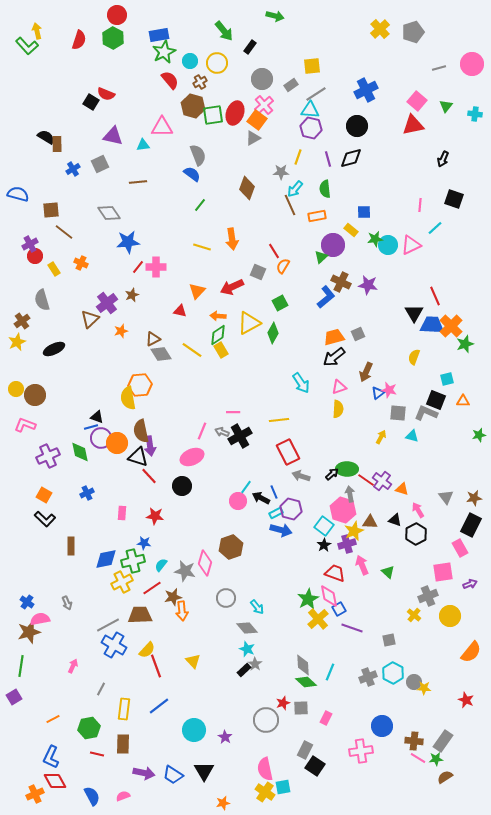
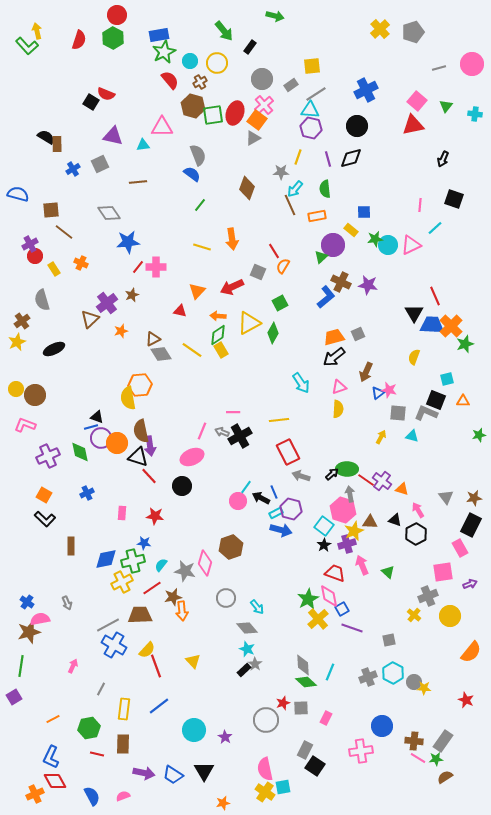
blue square at (339, 609): moved 3 px right
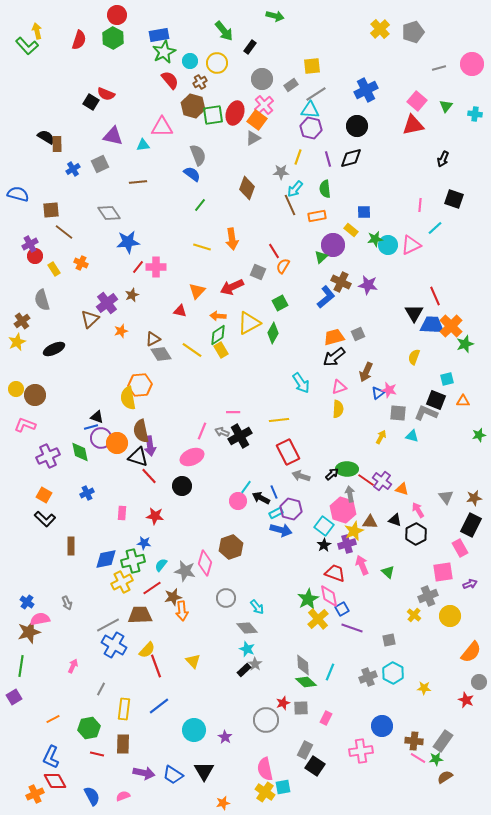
gray circle at (414, 682): moved 65 px right
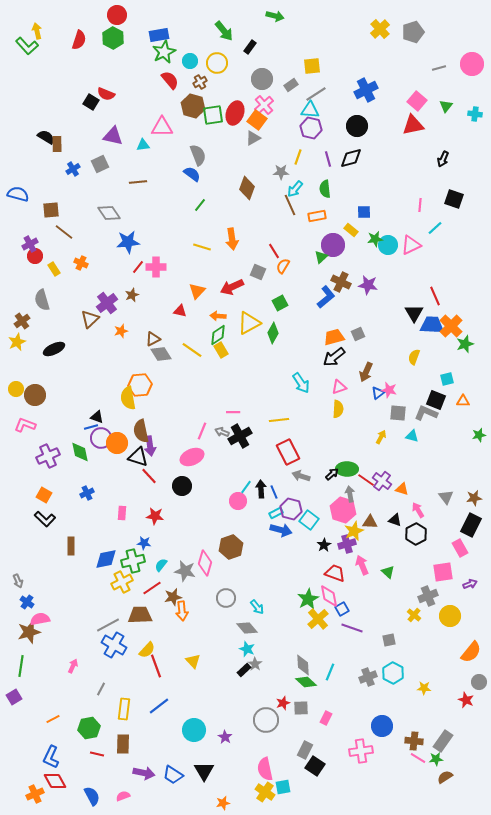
black arrow at (261, 498): moved 9 px up; rotated 60 degrees clockwise
cyan square at (324, 526): moved 15 px left, 6 px up
gray arrow at (67, 603): moved 49 px left, 22 px up
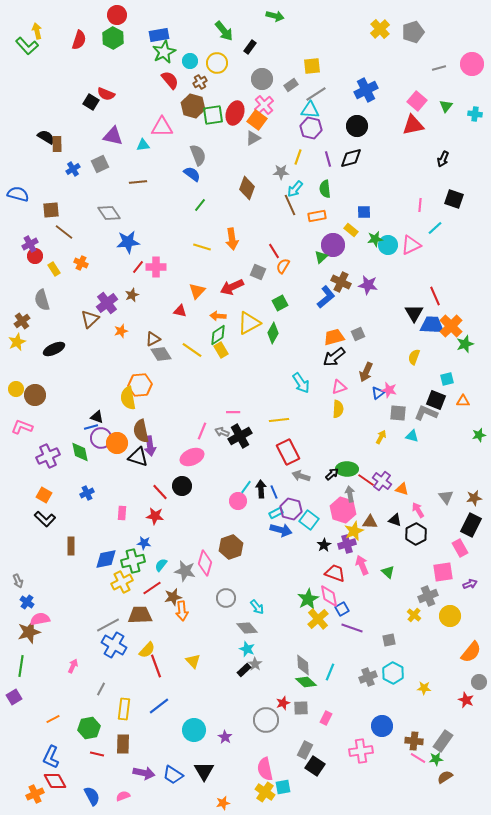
pink L-shape at (25, 425): moved 3 px left, 2 px down
red line at (149, 476): moved 11 px right, 16 px down
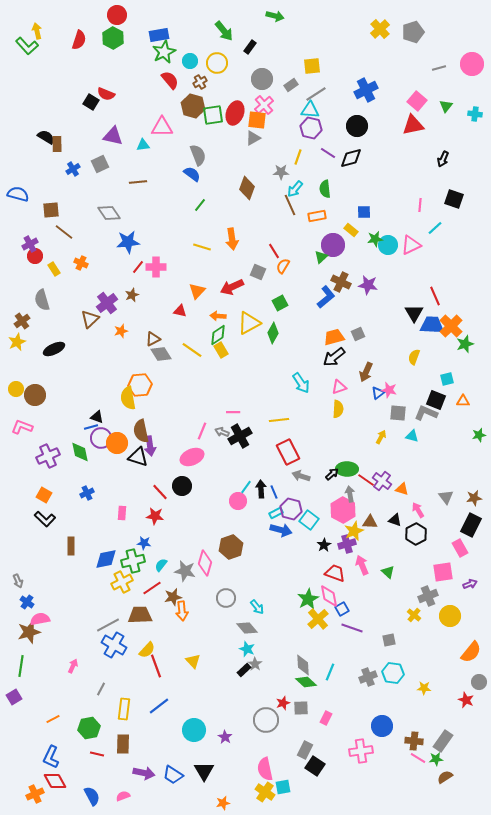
orange square at (257, 120): rotated 30 degrees counterclockwise
purple line at (328, 159): moved 6 px up; rotated 42 degrees counterclockwise
pink hexagon at (343, 510): rotated 10 degrees clockwise
cyan hexagon at (393, 673): rotated 20 degrees counterclockwise
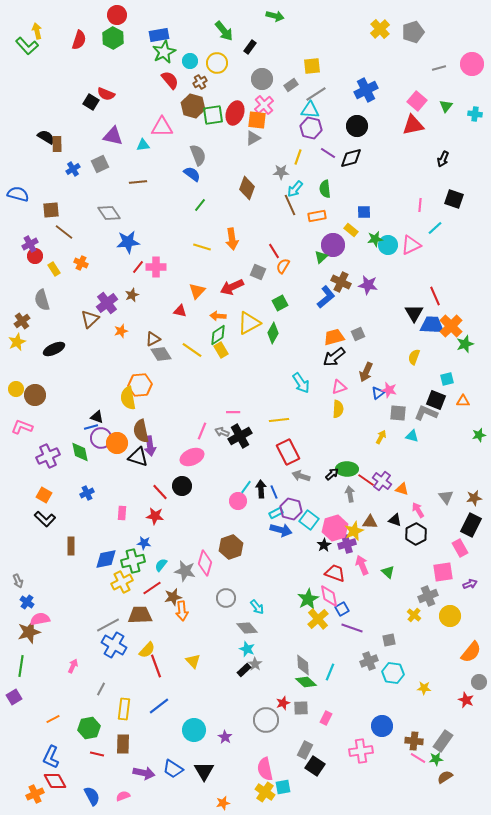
pink hexagon at (343, 510): moved 8 px left, 18 px down; rotated 15 degrees clockwise
gray cross at (368, 677): moved 1 px right, 16 px up
blue trapezoid at (173, 775): moved 6 px up
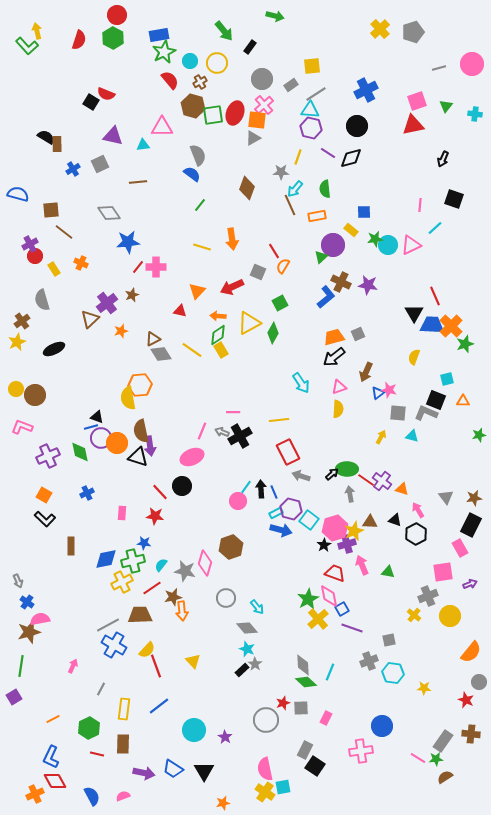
pink square at (417, 101): rotated 30 degrees clockwise
green triangle at (388, 572): rotated 32 degrees counterclockwise
black rectangle at (244, 670): moved 2 px left
green hexagon at (89, 728): rotated 15 degrees counterclockwise
brown cross at (414, 741): moved 57 px right, 7 px up
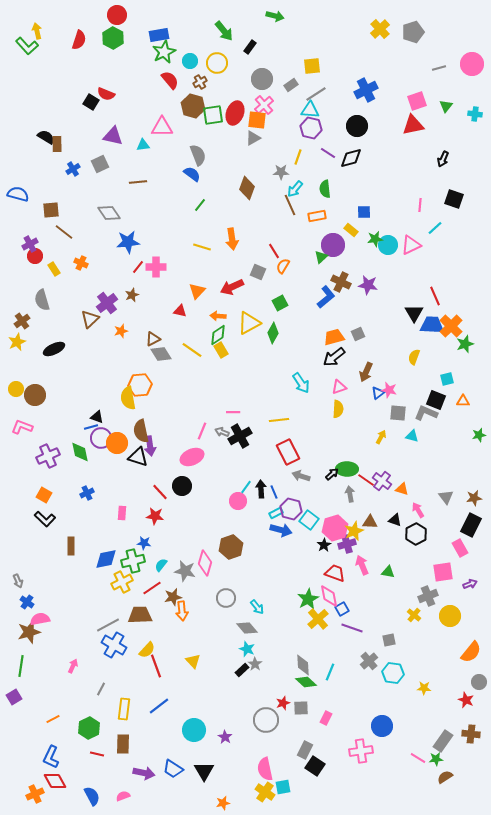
gray cross at (369, 661): rotated 18 degrees counterclockwise
